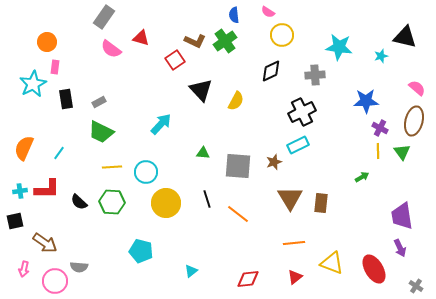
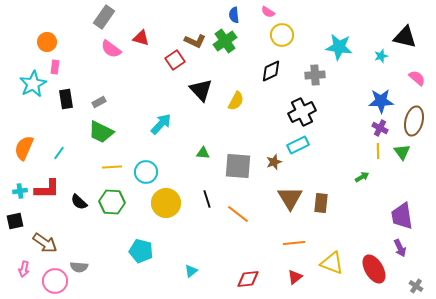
pink semicircle at (417, 88): moved 10 px up
blue star at (366, 101): moved 15 px right
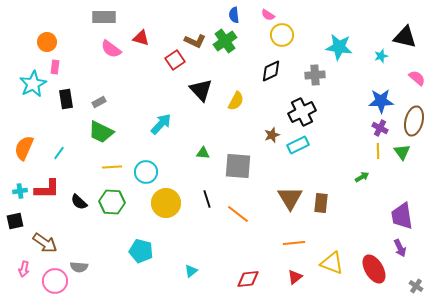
pink semicircle at (268, 12): moved 3 px down
gray rectangle at (104, 17): rotated 55 degrees clockwise
brown star at (274, 162): moved 2 px left, 27 px up
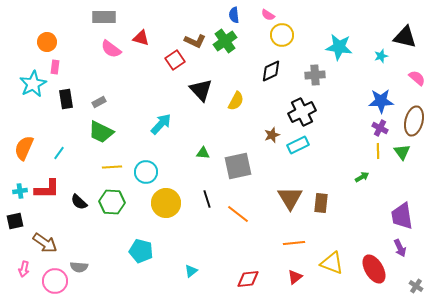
gray square at (238, 166): rotated 16 degrees counterclockwise
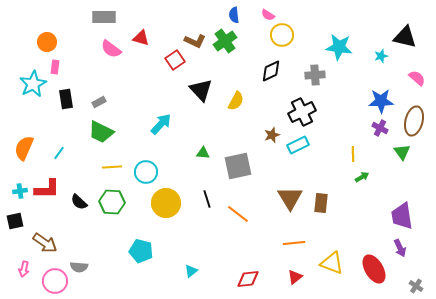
yellow line at (378, 151): moved 25 px left, 3 px down
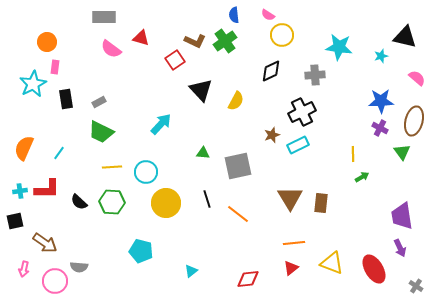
red triangle at (295, 277): moved 4 px left, 9 px up
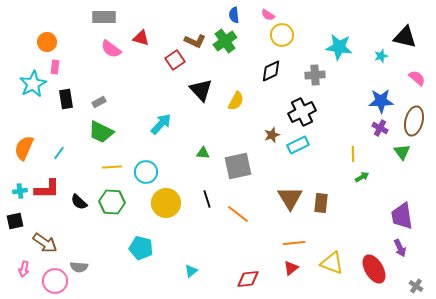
cyan pentagon at (141, 251): moved 3 px up
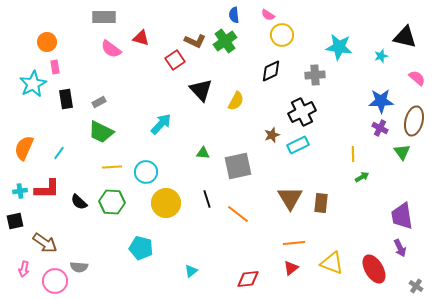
pink rectangle at (55, 67): rotated 16 degrees counterclockwise
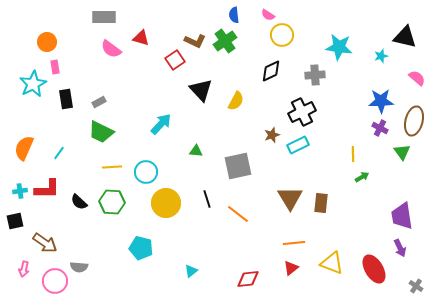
green triangle at (203, 153): moved 7 px left, 2 px up
